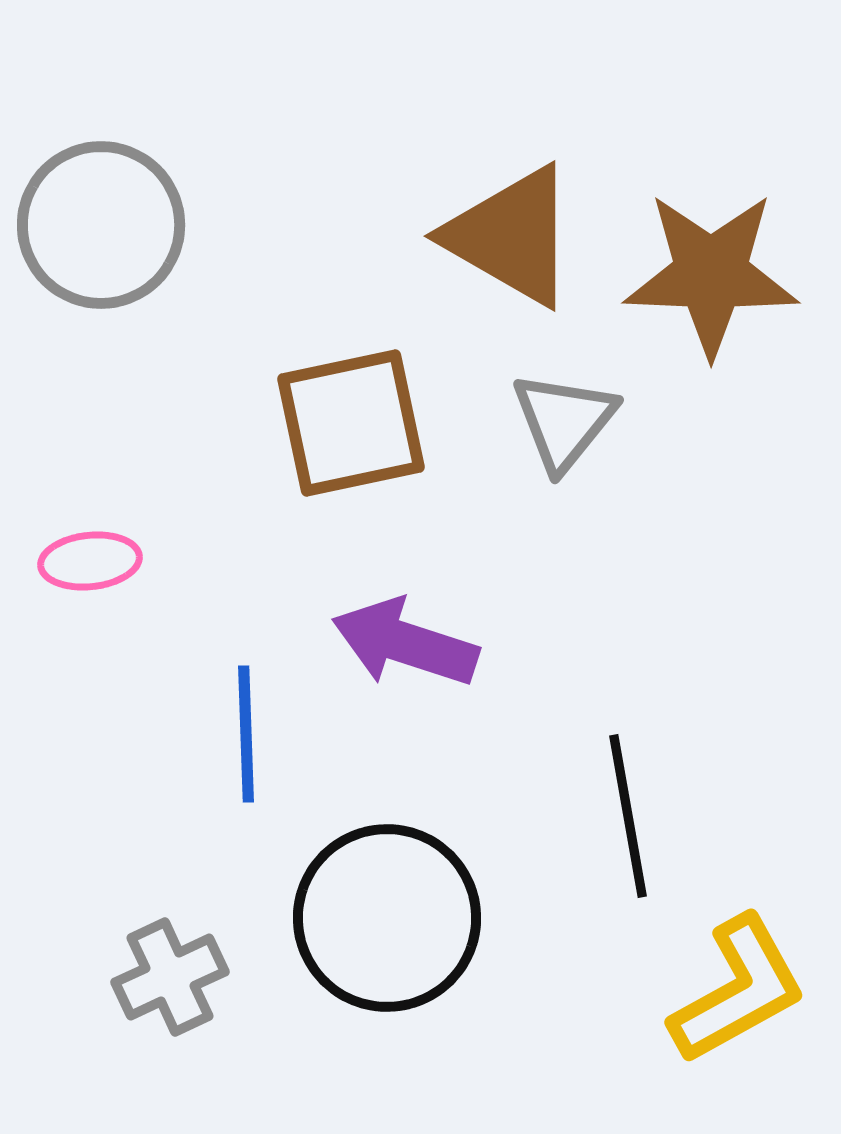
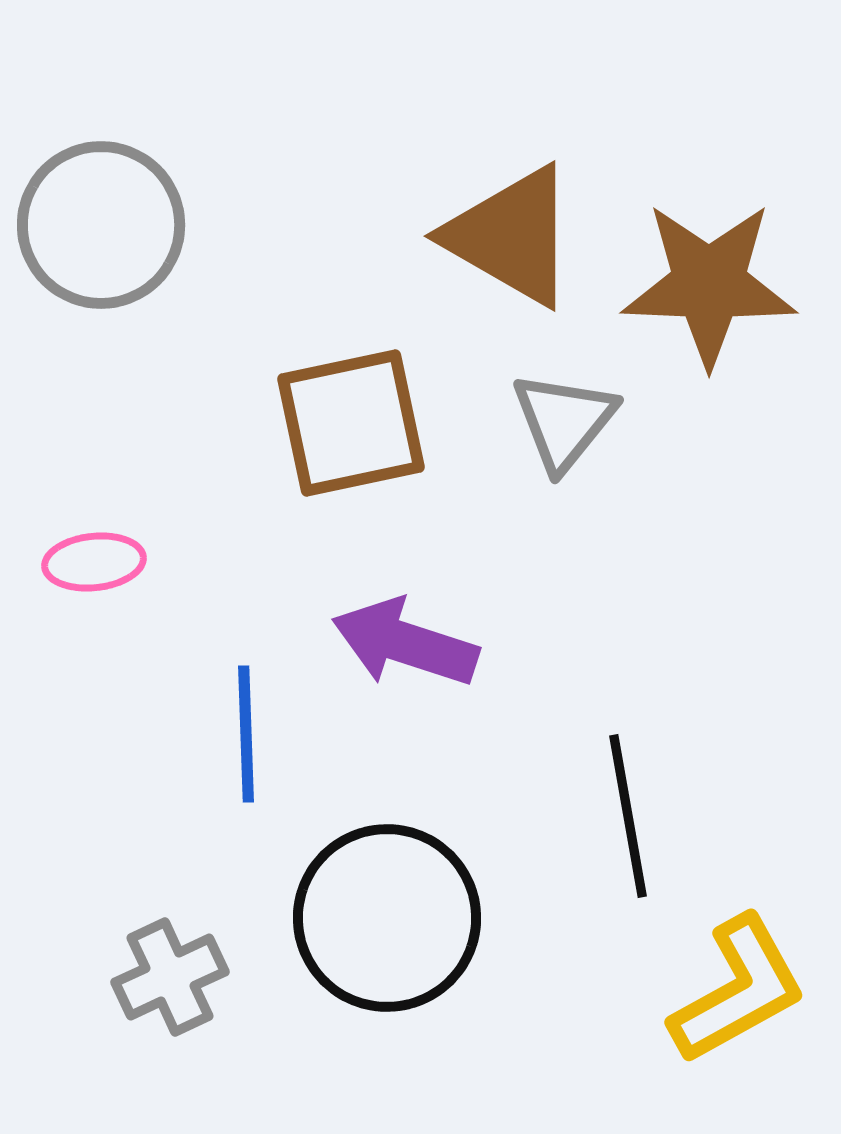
brown star: moved 2 px left, 10 px down
pink ellipse: moved 4 px right, 1 px down
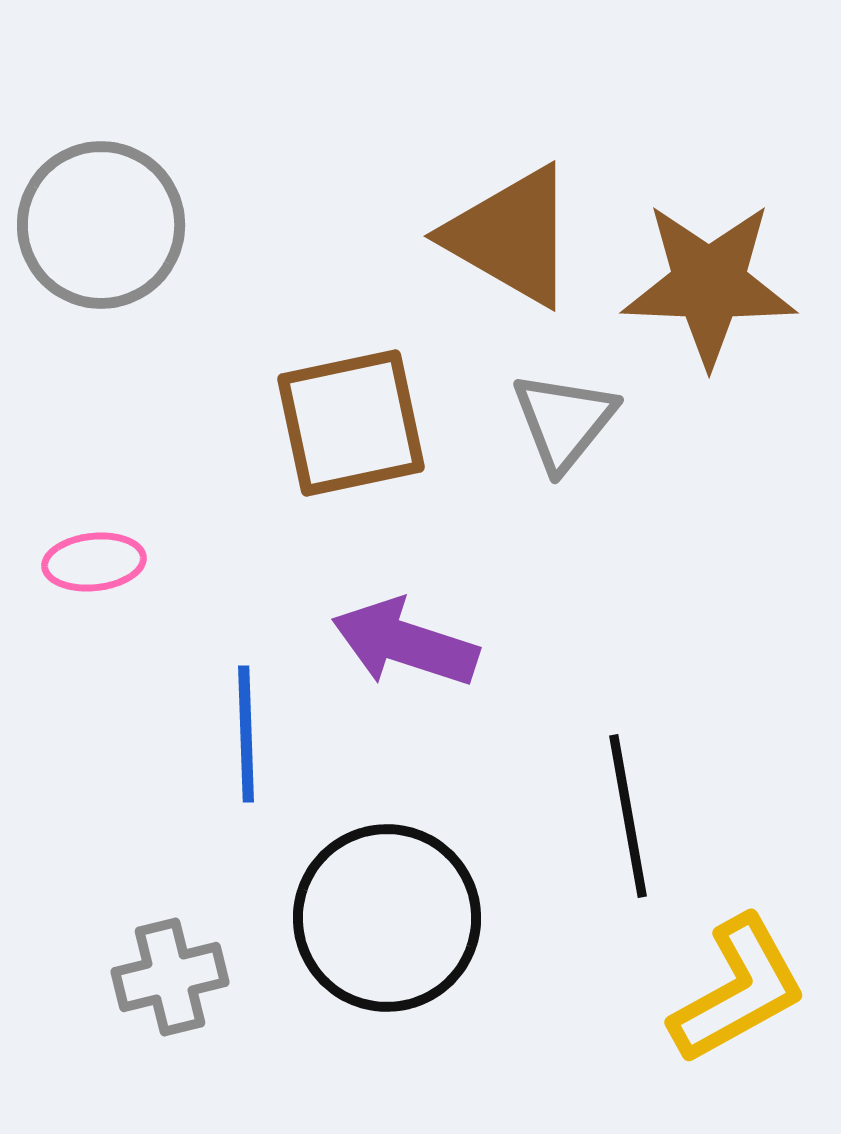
gray cross: rotated 11 degrees clockwise
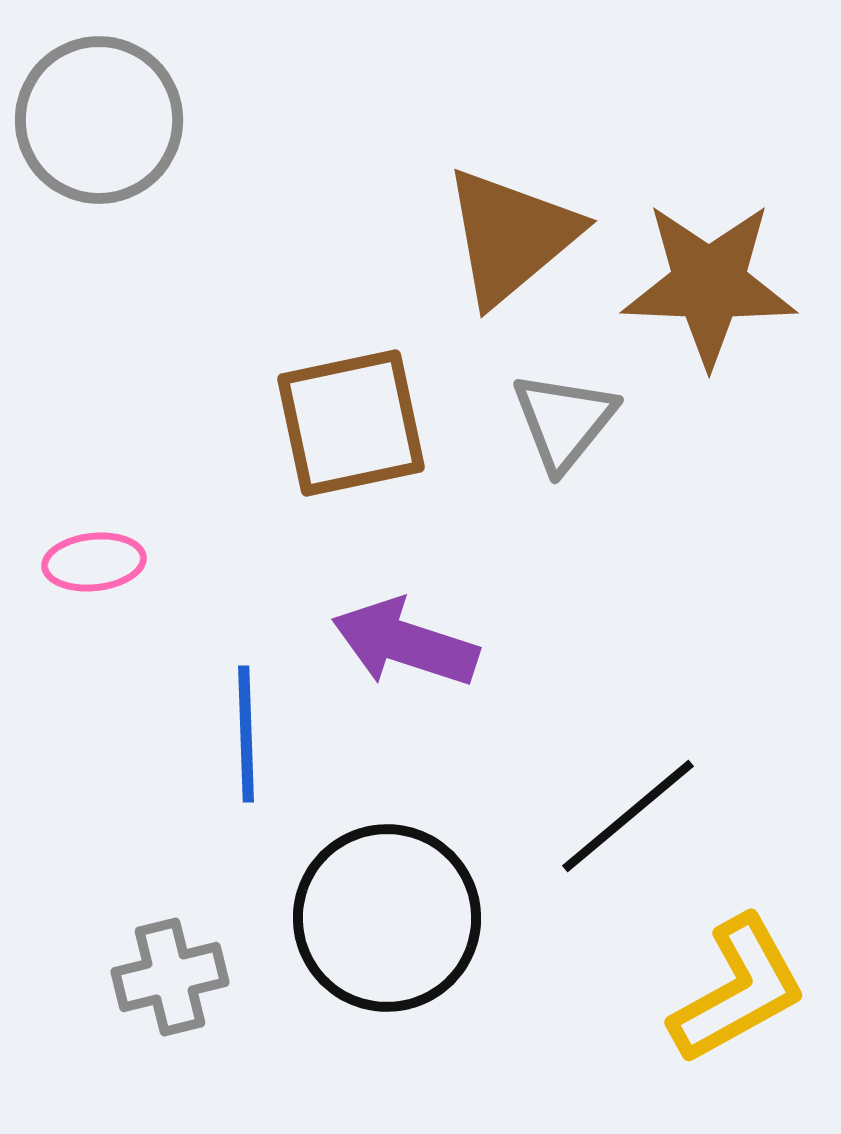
gray circle: moved 2 px left, 105 px up
brown triangle: rotated 50 degrees clockwise
black line: rotated 60 degrees clockwise
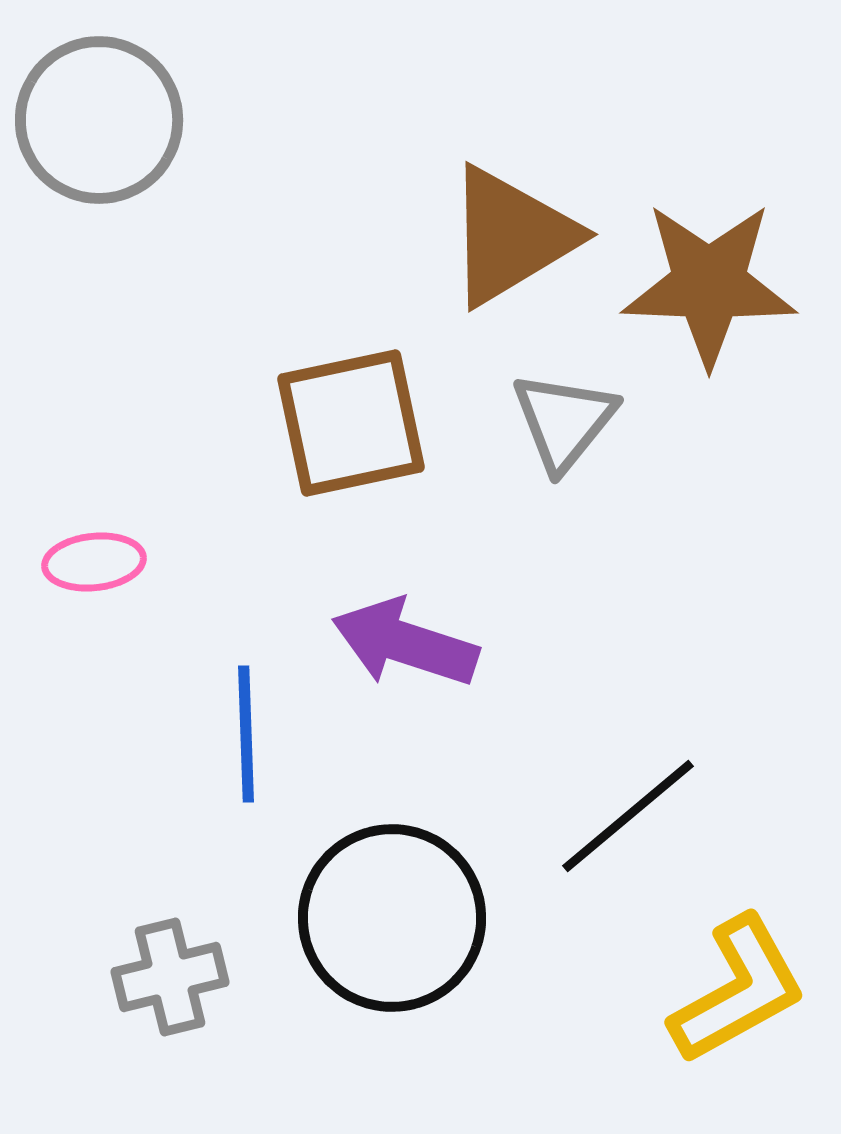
brown triangle: rotated 9 degrees clockwise
black circle: moved 5 px right
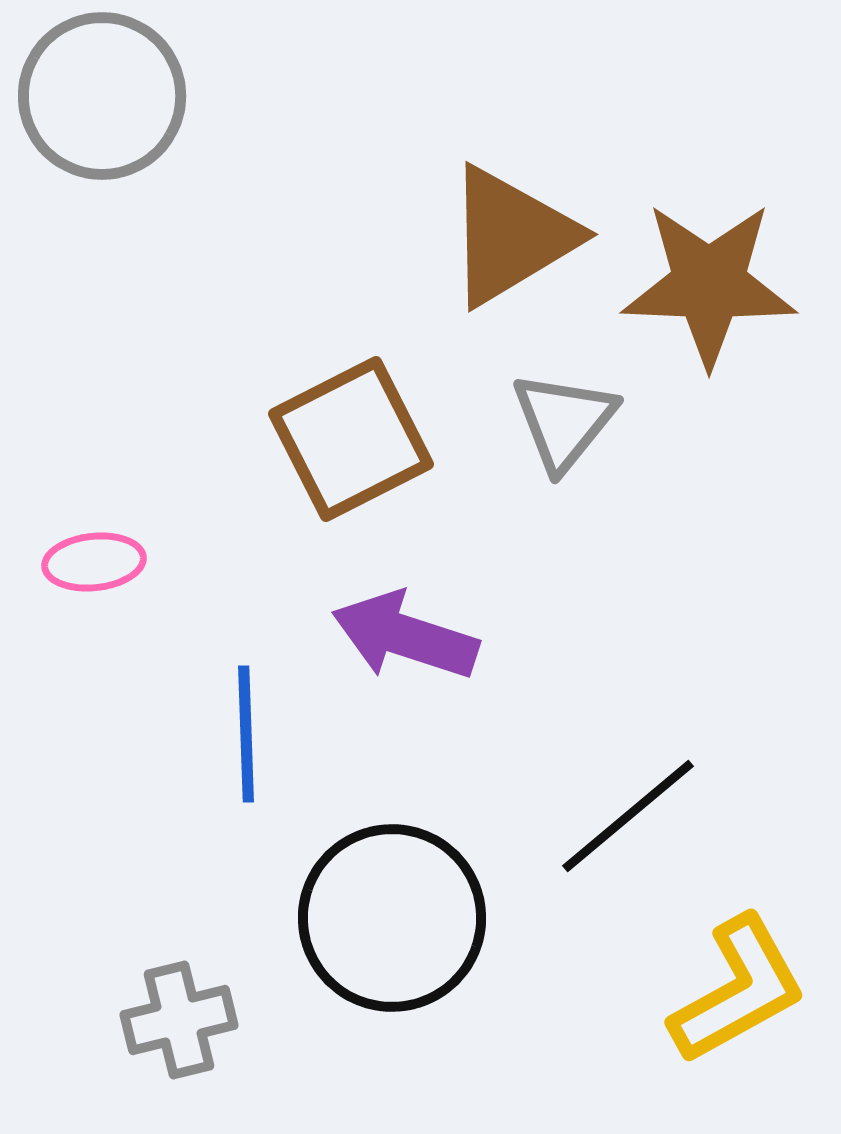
gray circle: moved 3 px right, 24 px up
brown square: moved 16 px down; rotated 15 degrees counterclockwise
purple arrow: moved 7 px up
gray cross: moved 9 px right, 43 px down
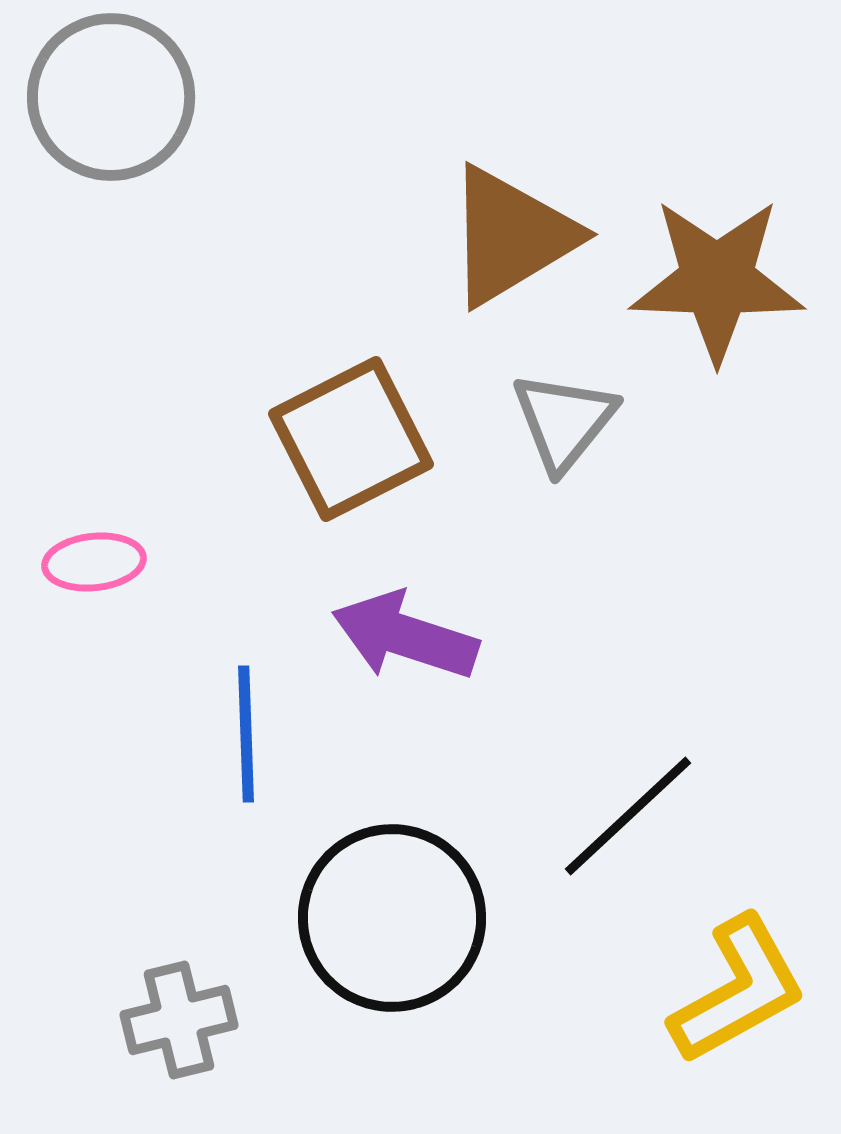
gray circle: moved 9 px right, 1 px down
brown star: moved 8 px right, 4 px up
black line: rotated 3 degrees counterclockwise
